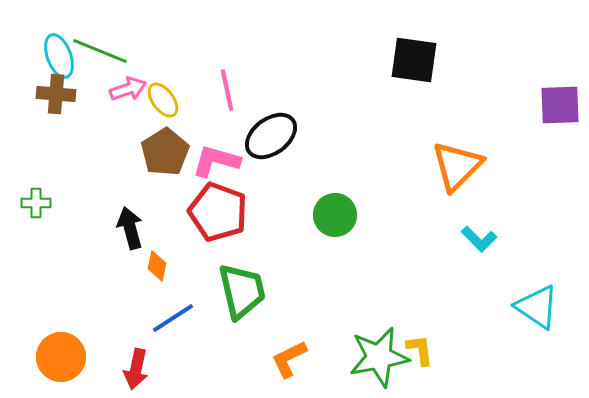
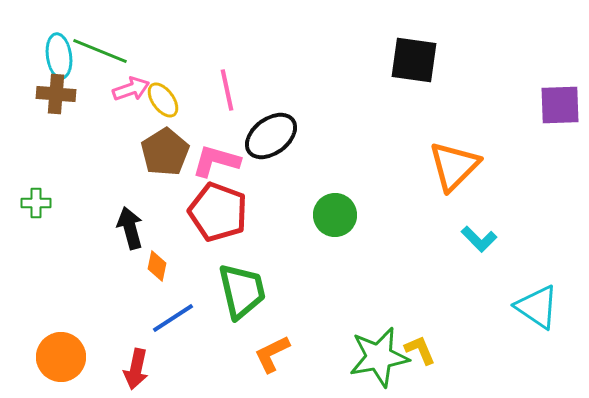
cyan ellipse: rotated 12 degrees clockwise
pink arrow: moved 3 px right
orange triangle: moved 3 px left
yellow L-shape: rotated 16 degrees counterclockwise
orange L-shape: moved 17 px left, 5 px up
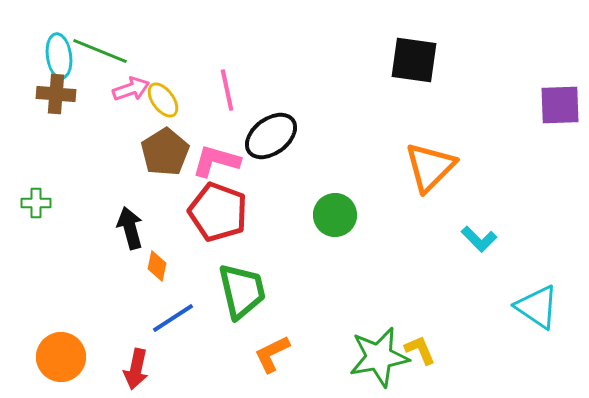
orange triangle: moved 24 px left, 1 px down
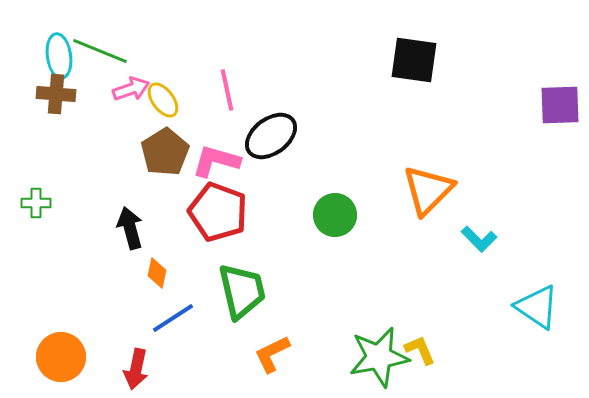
orange triangle: moved 2 px left, 23 px down
orange diamond: moved 7 px down
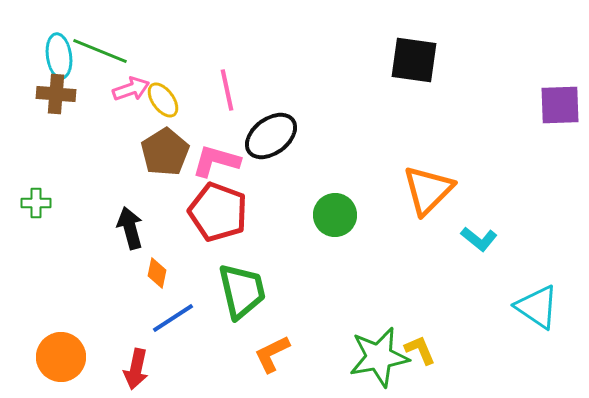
cyan L-shape: rotated 6 degrees counterclockwise
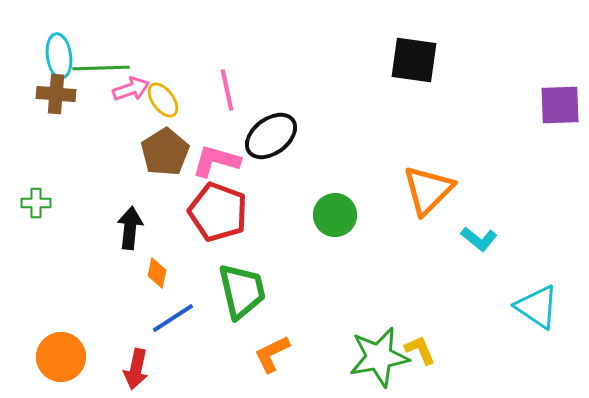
green line: moved 1 px right, 17 px down; rotated 24 degrees counterclockwise
black arrow: rotated 21 degrees clockwise
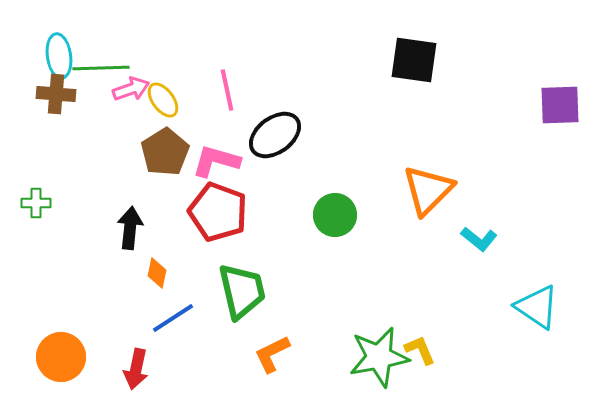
black ellipse: moved 4 px right, 1 px up
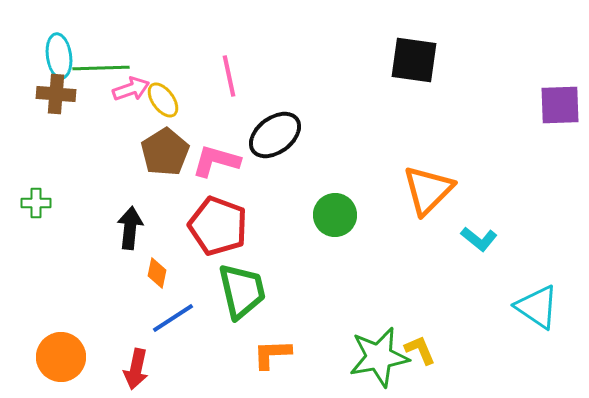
pink line: moved 2 px right, 14 px up
red pentagon: moved 14 px down
orange L-shape: rotated 24 degrees clockwise
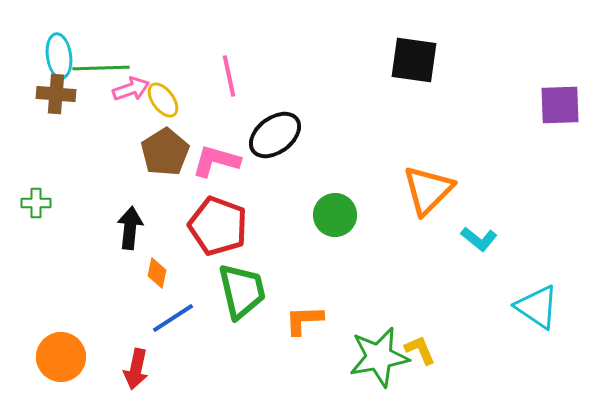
orange L-shape: moved 32 px right, 34 px up
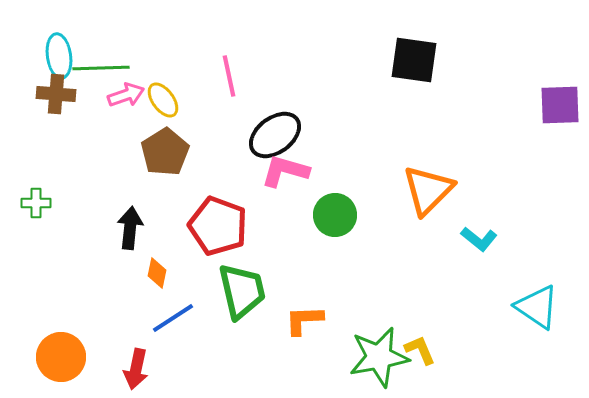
pink arrow: moved 5 px left, 6 px down
pink L-shape: moved 69 px right, 10 px down
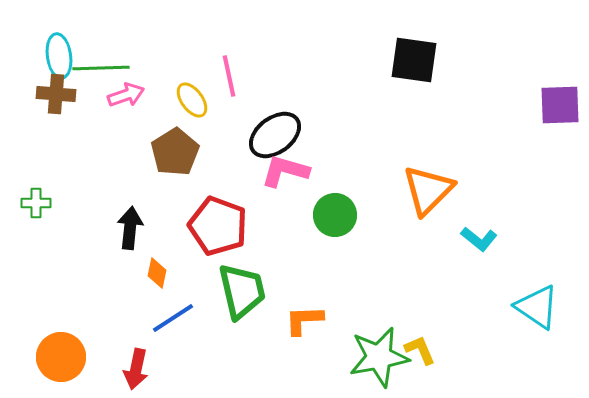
yellow ellipse: moved 29 px right
brown pentagon: moved 10 px right
